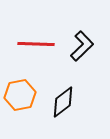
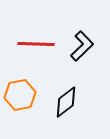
black diamond: moved 3 px right
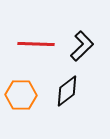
orange hexagon: moved 1 px right; rotated 12 degrees clockwise
black diamond: moved 1 px right, 11 px up
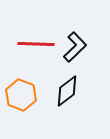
black L-shape: moved 7 px left, 1 px down
orange hexagon: rotated 20 degrees clockwise
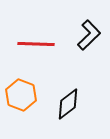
black L-shape: moved 14 px right, 12 px up
black diamond: moved 1 px right, 13 px down
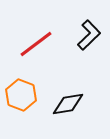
red line: rotated 39 degrees counterclockwise
black diamond: rotated 28 degrees clockwise
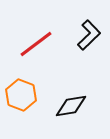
black diamond: moved 3 px right, 2 px down
